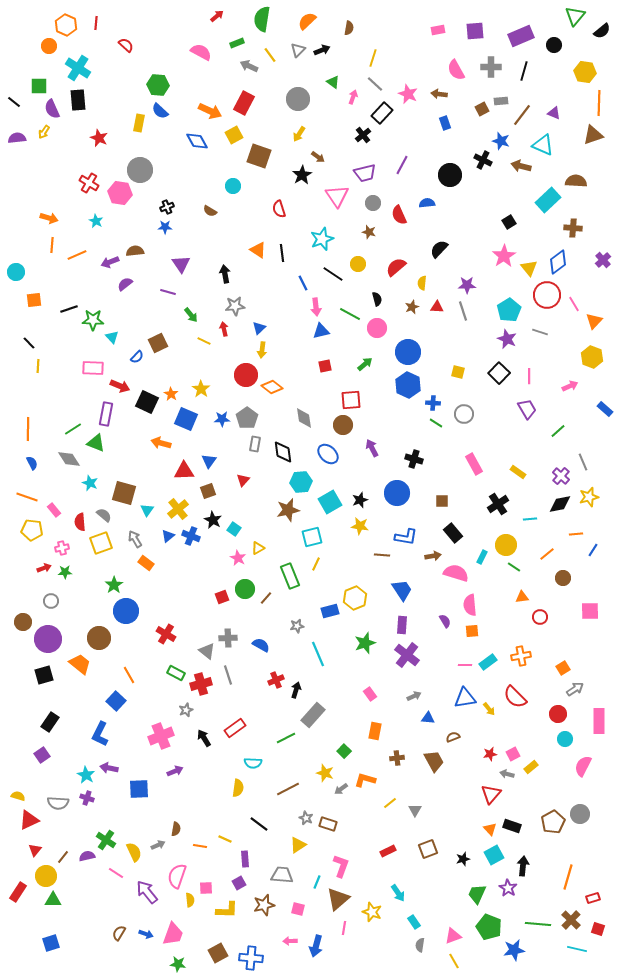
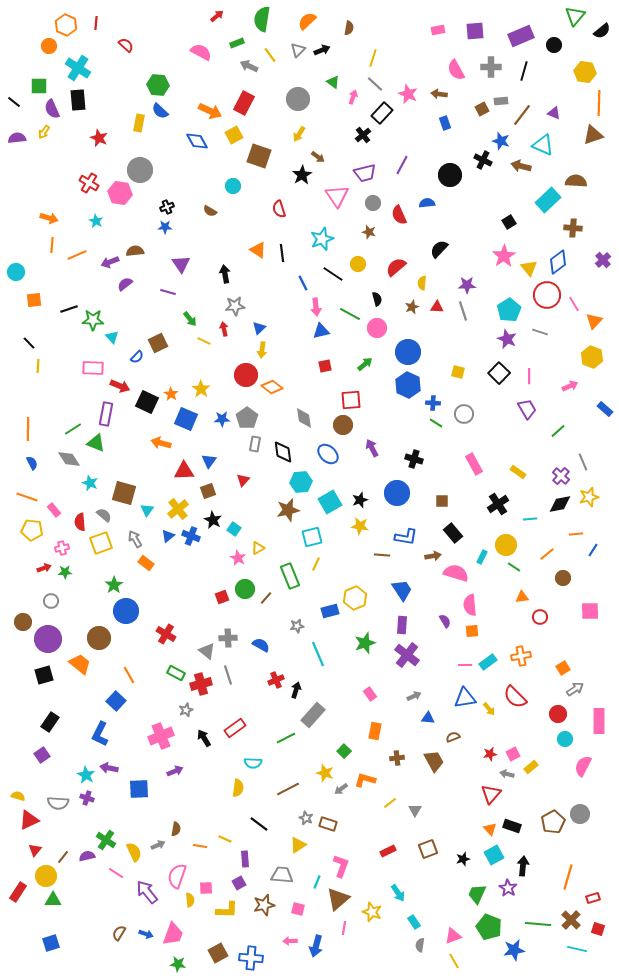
green arrow at (191, 315): moved 1 px left, 4 px down
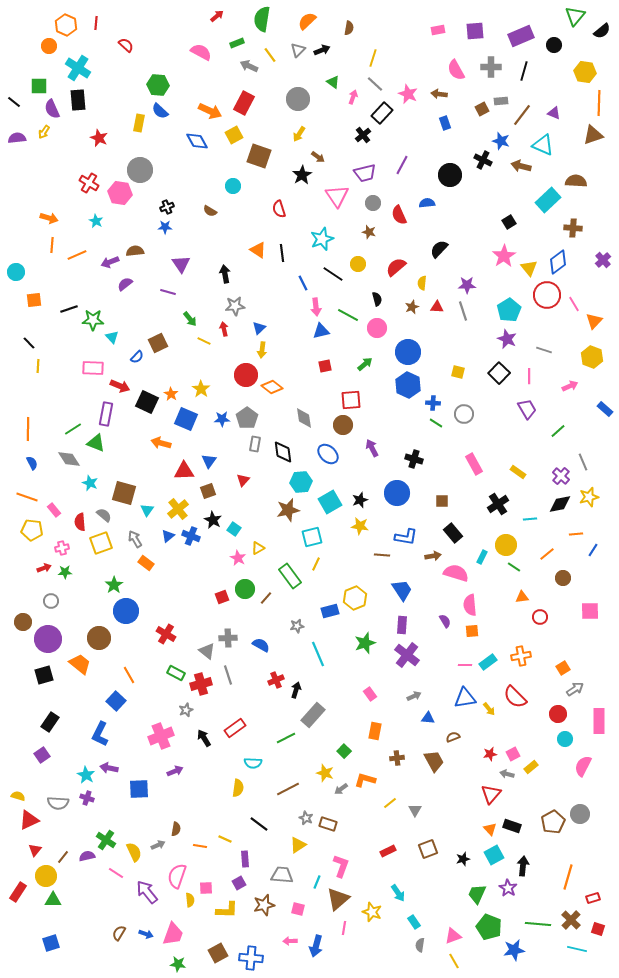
green line at (350, 314): moved 2 px left, 1 px down
gray line at (540, 332): moved 4 px right, 18 px down
green rectangle at (290, 576): rotated 15 degrees counterclockwise
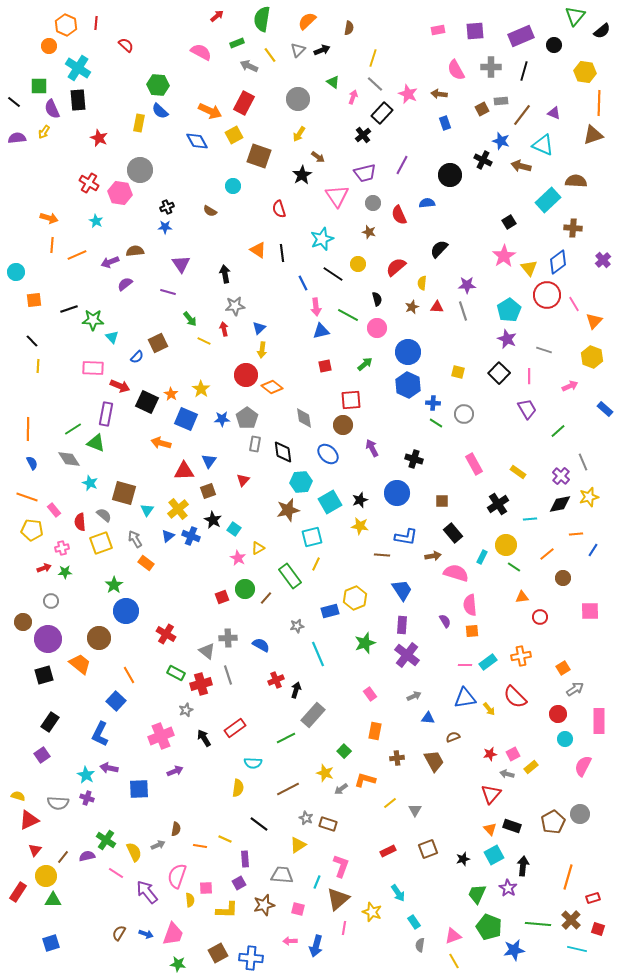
black line at (29, 343): moved 3 px right, 2 px up
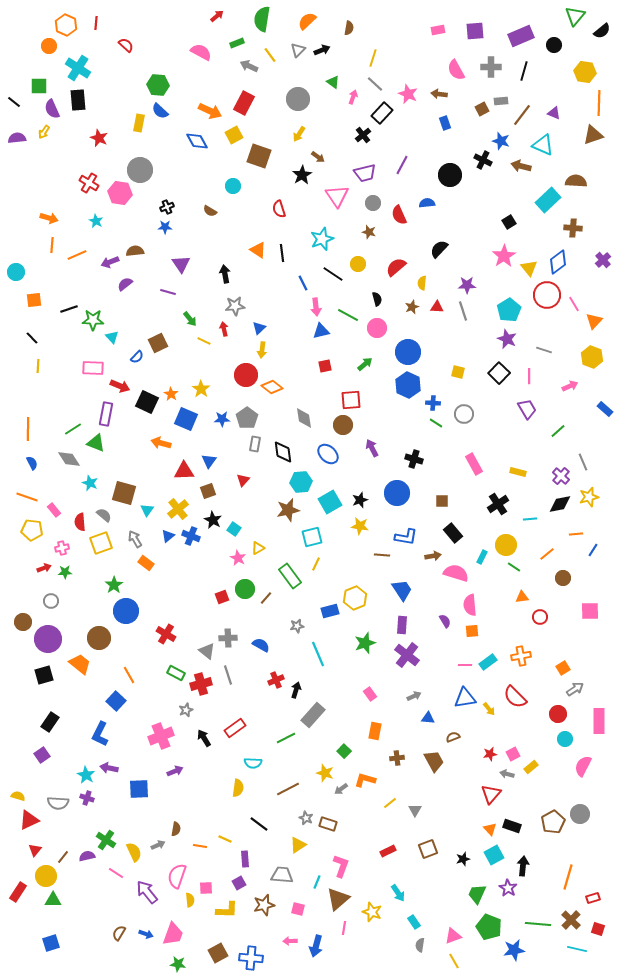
black line at (32, 341): moved 3 px up
yellow rectangle at (518, 472): rotated 21 degrees counterclockwise
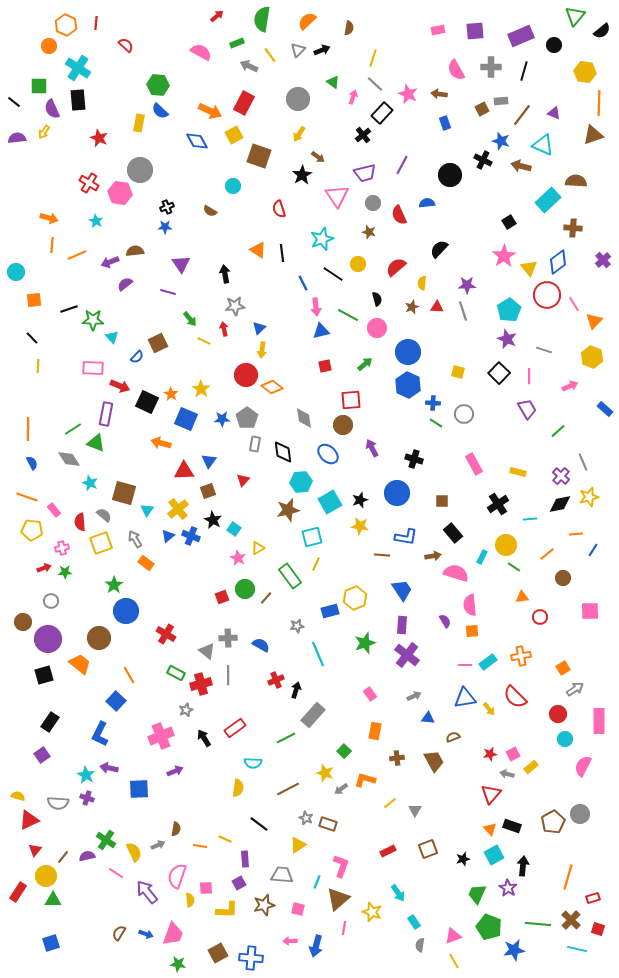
gray line at (228, 675): rotated 18 degrees clockwise
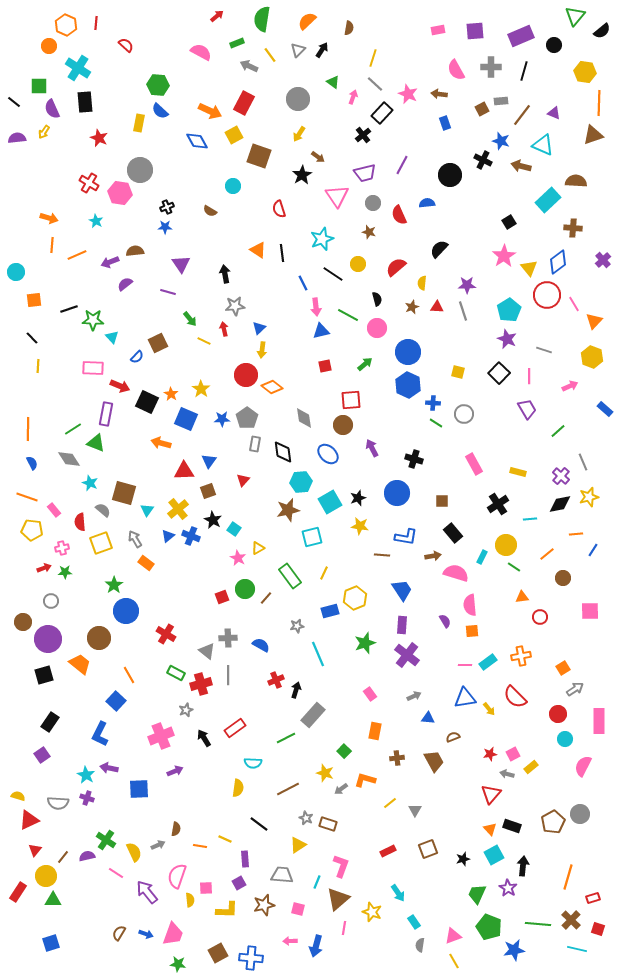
black arrow at (322, 50): rotated 35 degrees counterclockwise
black rectangle at (78, 100): moved 7 px right, 2 px down
black star at (360, 500): moved 2 px left, 2 px up
gray semicircle at (104, 515): moved 1 px left, 5 px up
yellow line at (316, 564): moved 8 px right, 9 px down
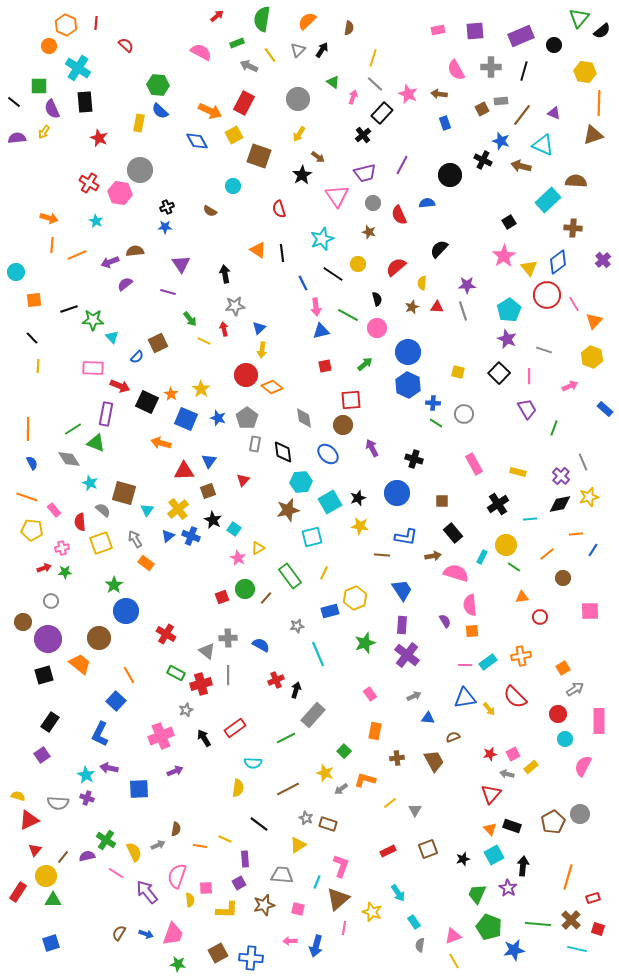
green triangle at (575, 16): moved 4 px right, 2 px down
blue star at (222, 419): moved 4 px left, 1 px up; rotated 21 degrees clockwise
green line at (558, 431): moved 4 px left, 3 px up; rotated 28 degrees counterclockwise
